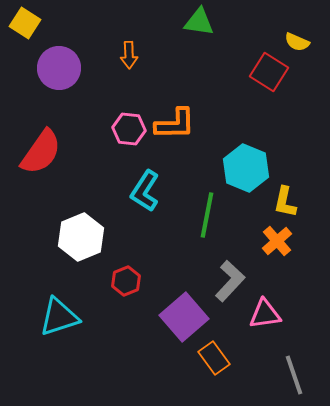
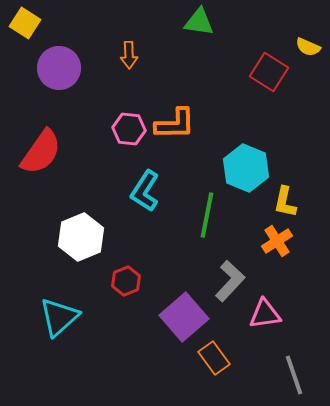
yellow semicircle: moved 11 px right, 5 px down
orange cross: rotated 8 degrees clockwise
cyan triangle: rotated 24 degrees counterclockwise
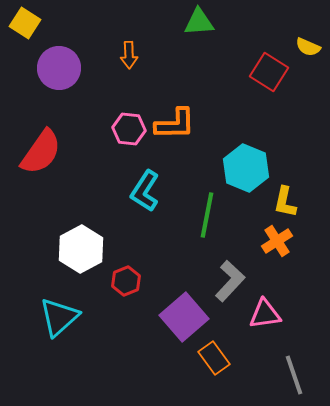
green triangle: rotated 12 degrees counterclockwise
white hexagon: moved 12 px down; rotated 6 degrees counterclockwise
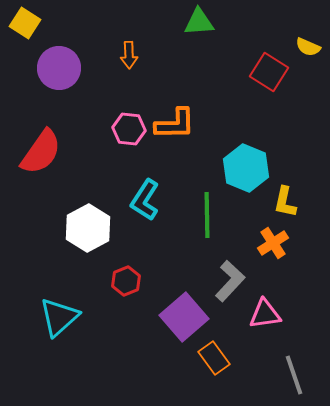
cyan L-shape: moved 9 px down
green line: rotated 12 degrees counterclockwise
orange cross: moved 4 px left, 2 px down
white hexagon: moved 7 px right, 21 px up
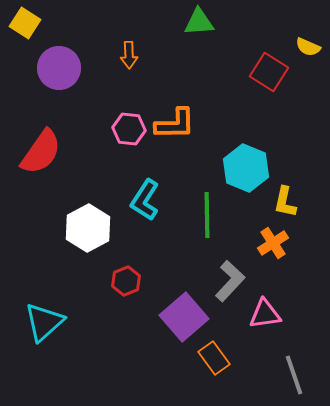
cyan triangle: moved 15 px left, 5 px down
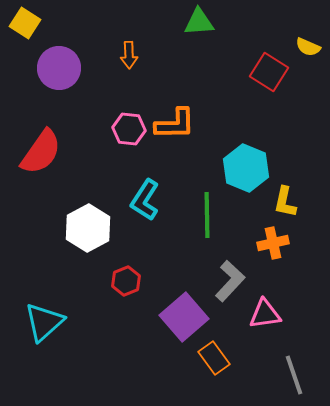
orange cross: rotated 20 degrees clockwise
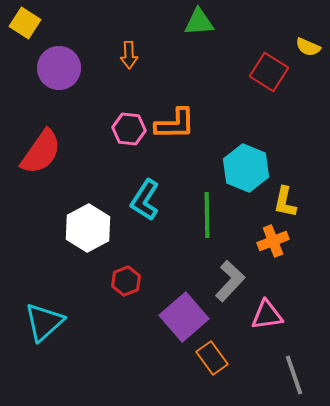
orange cross: moved 2 px up; rotated 8 degrees counterclockwise
pink triangle: moved 2 px right, 1 px down
orange rectangle: moved 2 px left
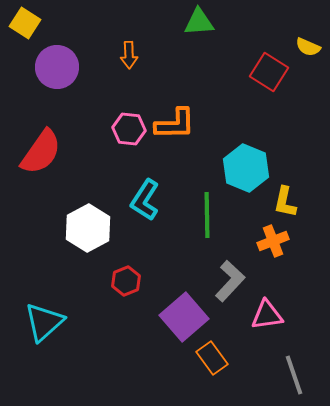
purple circle: moved 2 px left, 1 px up
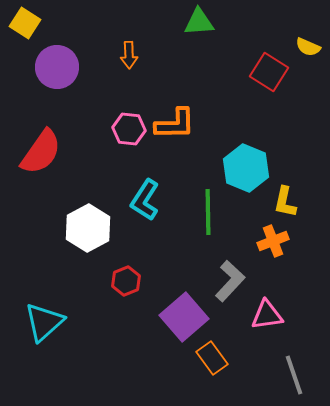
green line: moved 1 px right, 3 px up
